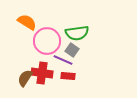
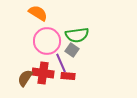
orange semicircle: moved 11 px right, 9 px up
green semicircle: moved 2 px down
purple line: moved 2 px left, 3 px down; rotated 42 degrees clockwise
red cross: moved 1 px right
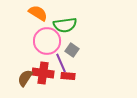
green semicircle: moved 12 px left, 10 px up
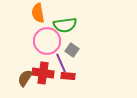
orange semicircle: rotated 132 degrees counterclockwise
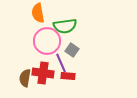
green semicircle: moved 1 px down
brown semicircle: rotated 24 degrees counterclockwise
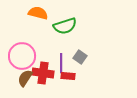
orange semicircle: rotated 114 degrees clockwise
green semicircle: rotated 10 degrees counterclockwise
pink circle: moved 25 px left, 15 px down
gray square: moved 8 px right, 7 px down
purple line: rotated 24 degrees clockwise
brown semicircle: rotated 24 degrees clockwise
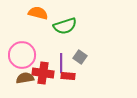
pink circle: moved 1 px up
brown semicircle: rotated 48 degrees clockwise
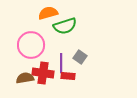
orange semicircle: moved 10 px right; rotated 30 degrees counterclockwise
pink circle: moved 9 px right, 10 px up
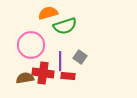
purple line: moved 1 px left, 2 px up
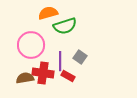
red rectangle: rotated 24 degrees clockwise
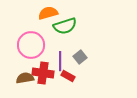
gray square: rotated 16 degrees clockwise
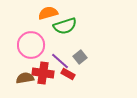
purple line: rotated 48 degrees counterclockwise
red rectangle: moved 2 px up
